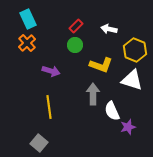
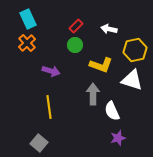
yellow hexagon: rotated 25 degrees clockwise
purple star: moved 10 px left, 11 px down
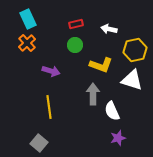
red rectangle: moved 2 px up; rotated 32 degrees clockwise
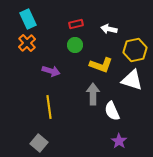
purple star: moved 1 px right, 3 px down; rotated 21 degrees counterclockwise
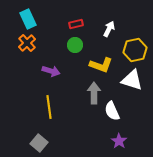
white arrow: rotated 105 degrees clockwise
gray arrow: moved 1 px right, 1 px up
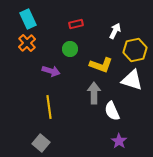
white arrow: moved 6 px right, 2 px down
green circle: moved 5 px left, 4 px down
gray square: moved 2 px right
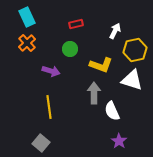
cyan rectangle: moved 1 px left, 2 px up
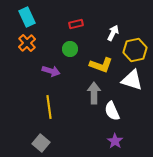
white arrow: moved 2 px left, 2 px down
purple star: moved 4 px left
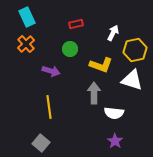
orange cross: moved 1 px left, 1 px down
white semicircle: moved 2 px right, 2 px down; rotated 60 degrees counterclockwise
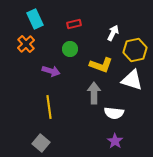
cyan rectangle: moved 8 px right, 2 px down
red rectangle: moved 2 px left
